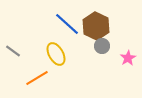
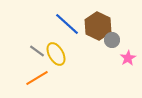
brown hexagon: moved 2 px right
gray circle: moved 10 px right, 6 px up
gray line: moved 24 px right
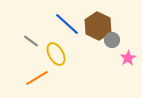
gray line: moved 6 px left, 10 px up
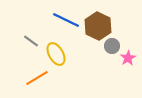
blue line: moved 1 px left, 4 px up; rotated 16 degrees counterclockwise
gray circle: moved 6 px down
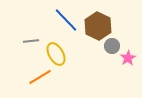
blue line: rotated 20 degrees clockwise
gray line: rotated 42 degrees counterclockwise
orange line: moved 3 px right, 1 px up
